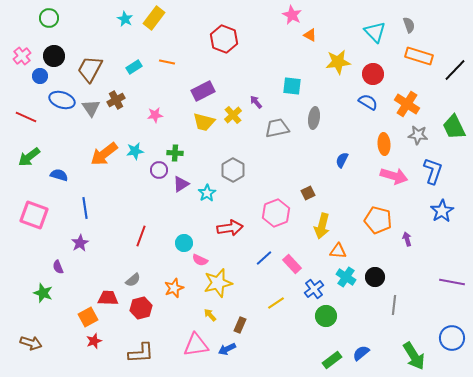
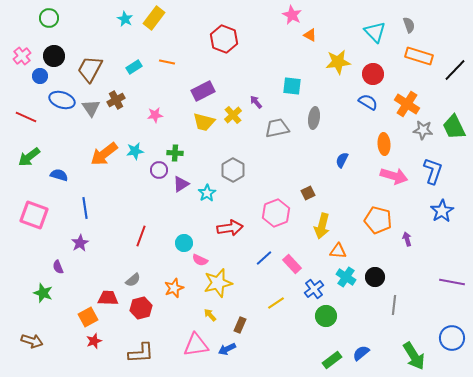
gray star at (418, 135): moved 5 px right, 5 px up
brown arrow at (31, 343): moved 1 px right, 2 px up
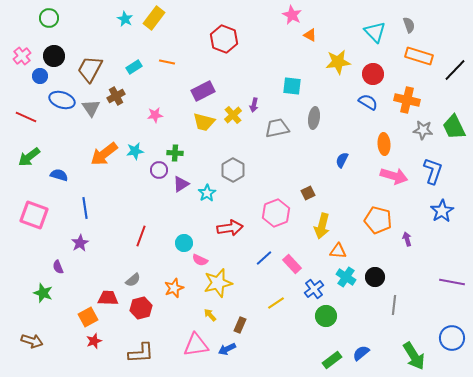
brown cross at (116, 100): moved 4 px up
purple arrow at (256, 102): moved 2 px left, 3 px down; rotated 128 degrees counterclockwise
orange cross at (407, 104): moved 4 px up; rotated 20 degrees counterclockwise
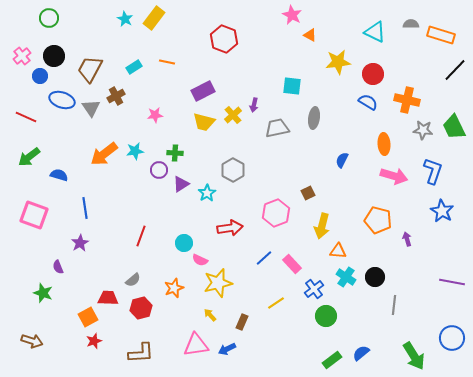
gray semicircle at (409, 25): moved 2 px right, 1 px up; rotated 70 degrees counterclockwise
cyan triangle at (375, 32): rotated 20 degrees counterclockwise
orange rectangle at (419, 56): moved 22 px right, 21 px up
blue star at (442, 211): rotated 10 degrees counterclockwise
brown rectangle at (240, 325): moved 2 px right, 3 px up
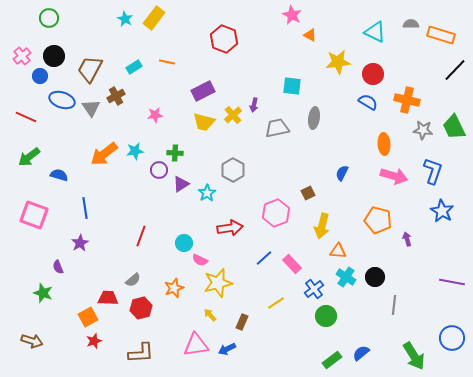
blue semicircle at (342, 160): moved 13 px down
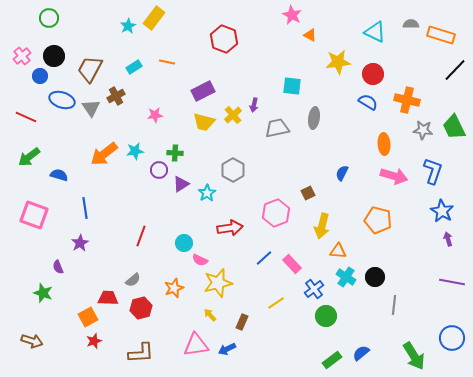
cyan star at (125, 19): moved 3 px right, 7 px down; rotated 14 degrees clockwise
purple arrow at (407, 239): moved 41 px right
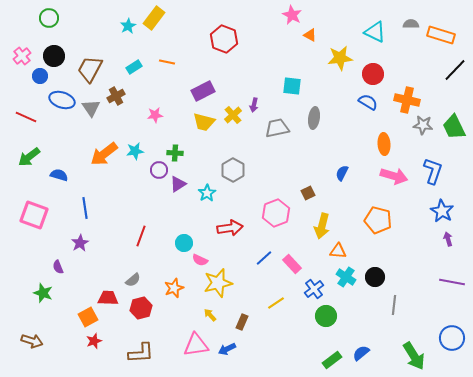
yellow star at (338, 62): moved 2 px right, 4 px up
gray star at (423, 130): moved 5 px up
purple triangle at (181, 184): moved 3 px left
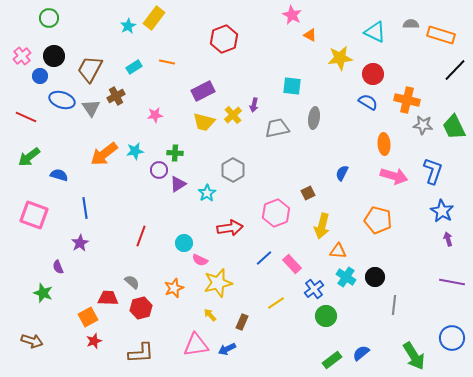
red hexagon at (224, 39): rotated 20 degrees clockwise
gray semicircle at (133, 280): moved 1 px left, 2 px down; rotated 98 degrees counterclockwise
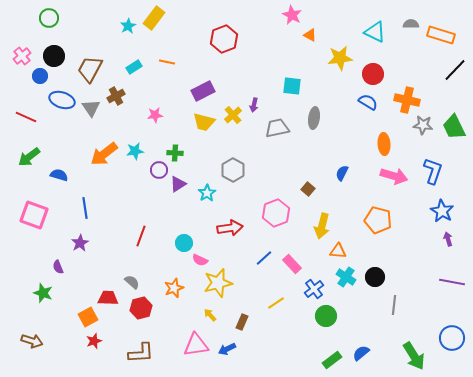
brown square at (308, 193): moved 4 px up; rotated 24 degrees counterclockwise
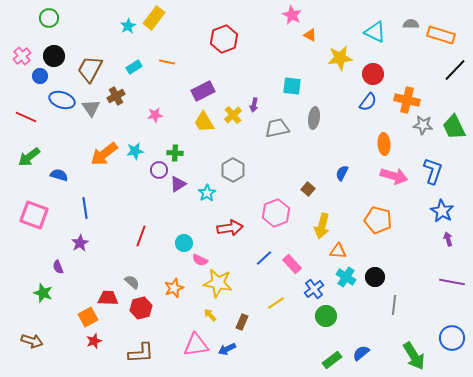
blue semicircle at (368, 102): rotated 96 degrees clockwise
yellow trapezoid at (204, 122): rotated 45 degrees clockwise
yellow star at (218, 283): rotated 24 degrees clockwise
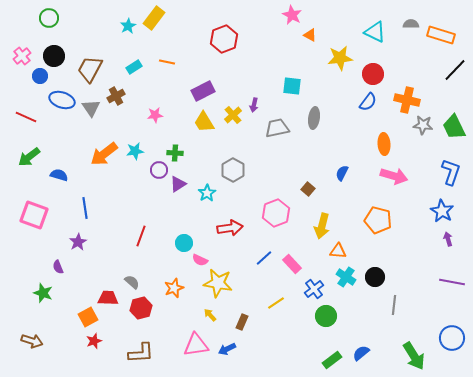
blue L-shape at (433, 171): moved 18 px right, 1 px down
purple star at (80, 243): moved 2 px left, 1 px up
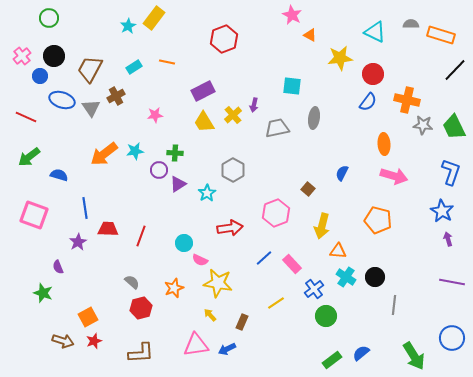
red trapezoid at (108, 298): moved 69 px up
brown arrow at (32, 341): moved 31 px right
